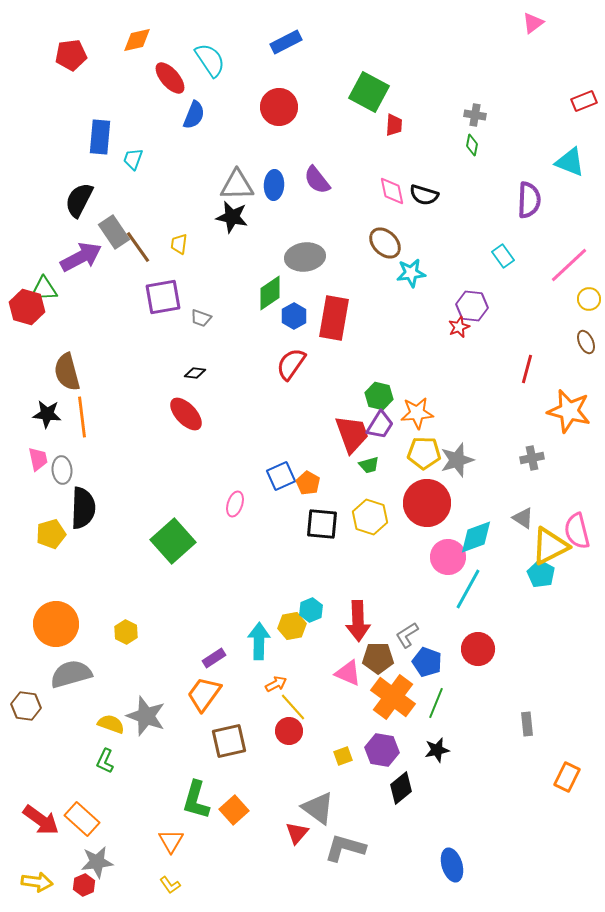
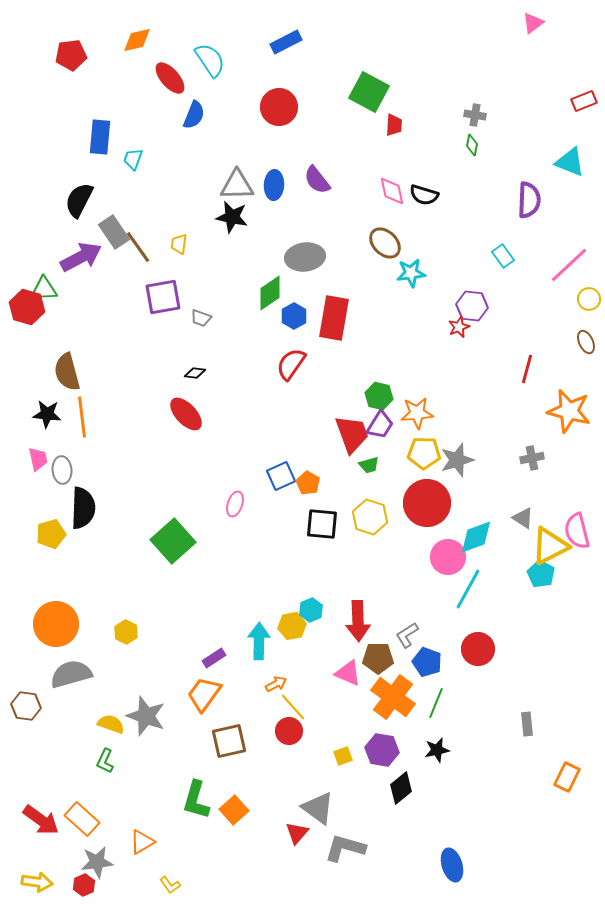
orange triangle at (171, 841): moved 29 px left, 1 px down; rotated 28 degrees clockwise
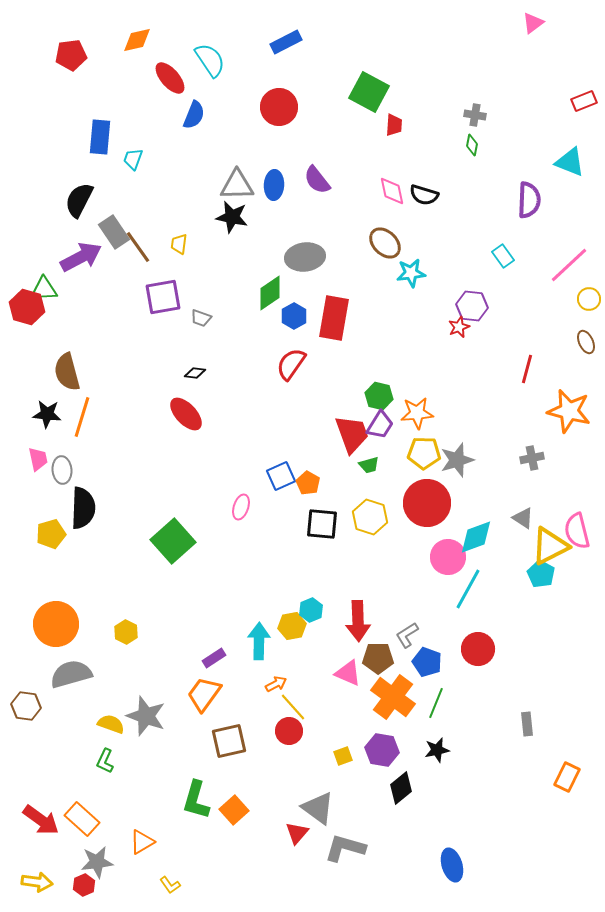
orange line at (82, 417): rotated 24 degrees clockwise
pink ellipse at (235, 504): moved 6 px right, 3 px down
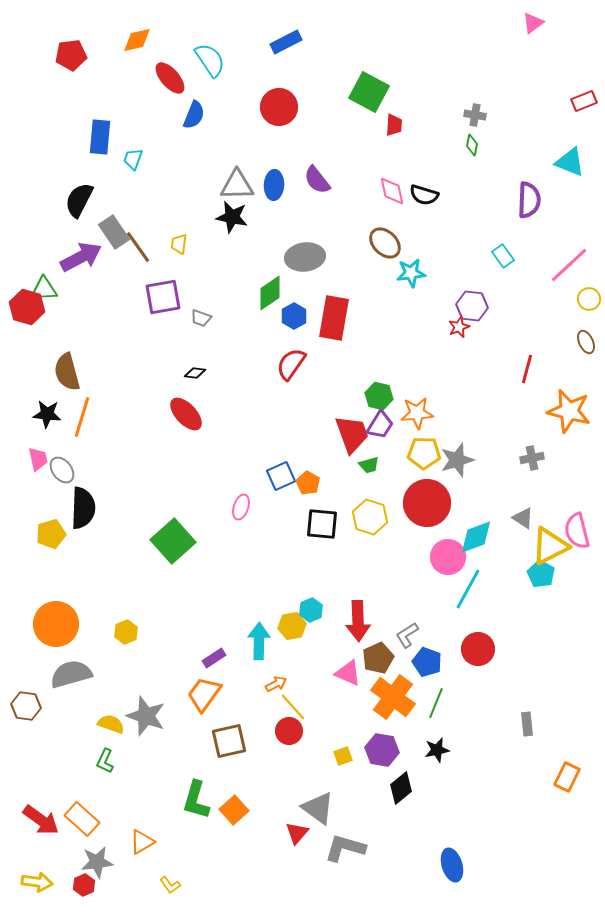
gray ellipse at (62, 470): rotated 32 degrees counterclockwise
yellow hexagon at (126, 632): rotated 10 degrees clockwise
brown pentagon at (378, 658): rotated 24 degrees counterclockwise
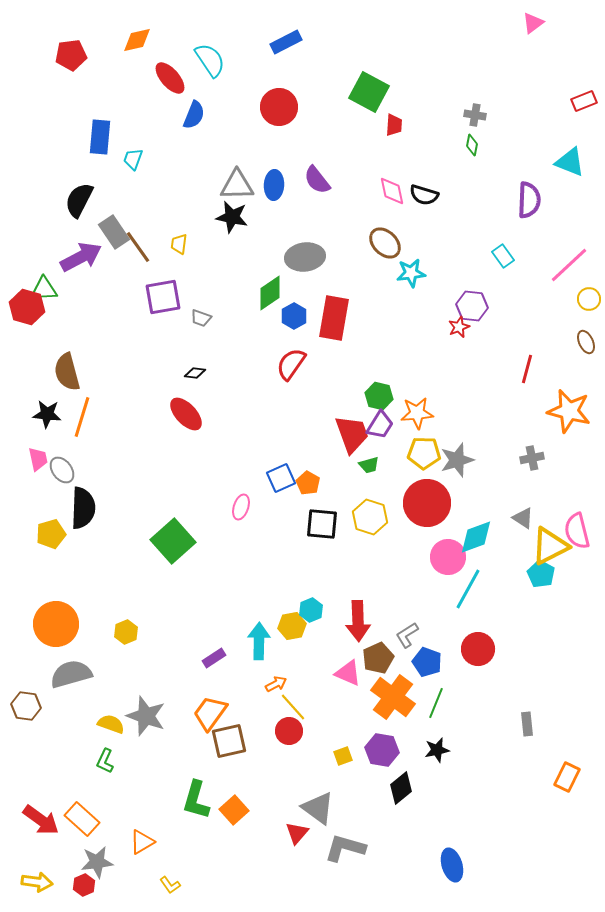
blue square at (281, 476): moved 2 px down
orange trapezoid at (204, 694): moved 6 px right, 19 px down
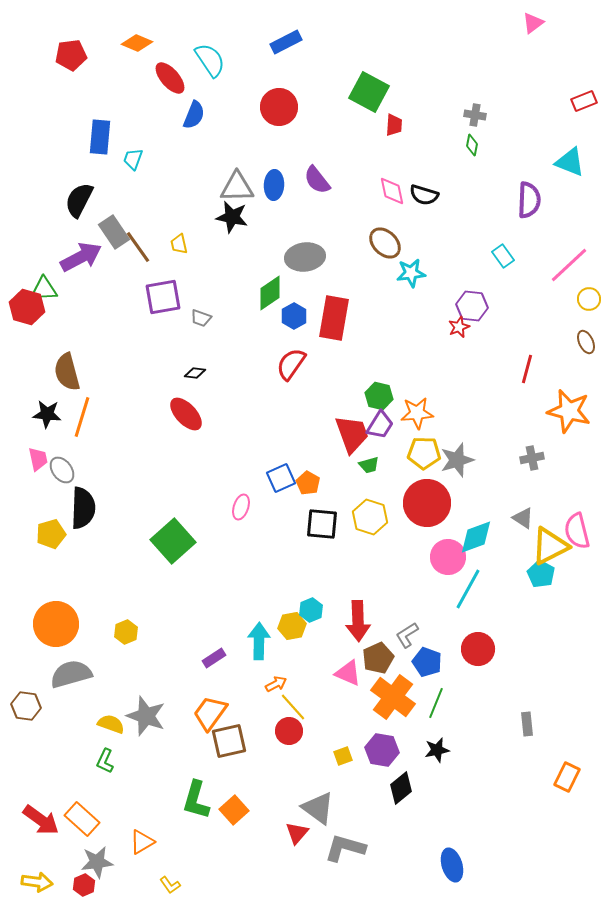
orange diamond at (137, 40): moved 3 px down; rotated 36 degrees clockwise
gray triangle at (237, 185): moved 2 px down
yellow trapezoid at (179, 244): rotated 20 degrees counterclockwise
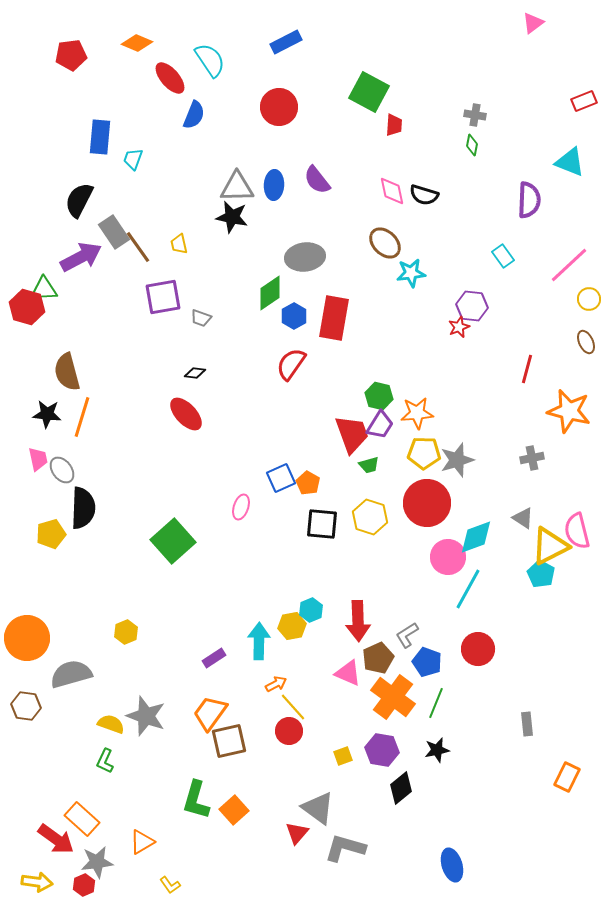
orange circle at (56, 624): moved 29 px left, 14 px down
red arrow at (41, 820): moved 15 px right, 19 px down
